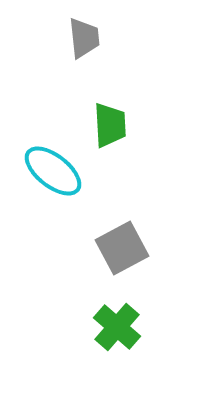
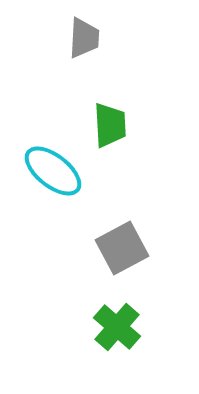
gray trapezoid: rotated 9 degrees clockwise
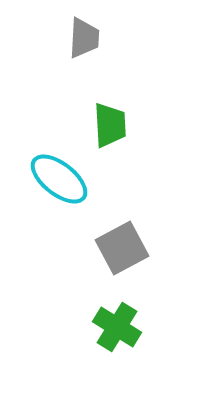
cyan ellipse: moved 6 px right, 8 px down
green cross: rotated 9 degrees counterclockwise
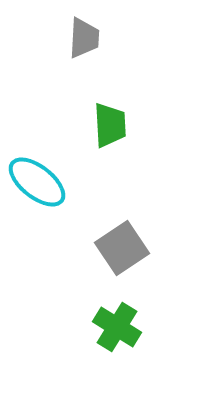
cyan ellipse: moved 22 px left, 3 px down
gray square: rotated 6 degrees counterclockwise
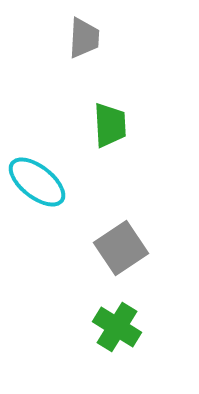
gray square: moved 1 px left
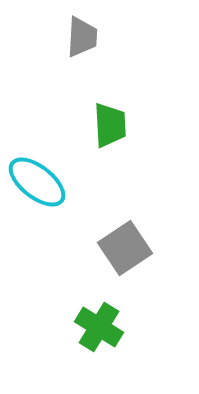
gray trapezoid: moved 2 px left, 1 px up
gray square: moved 4 px right
green cross: moved 18 px left
